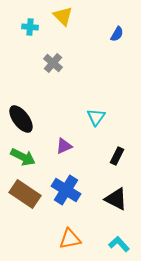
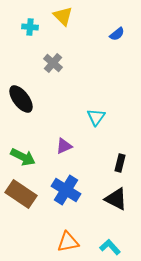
blue semicircle: rotated 21 degrees clockwise
black ellipse: moved 20 px up
black rectangle: moved 3 px right, 7 px down; rotated 12 degrees counterclockwise
brown rectangle: moved 4 px left
orange triangle: moved 2 px left, 3 px down
cyan L-shape: moved 9 px left, 3 px down
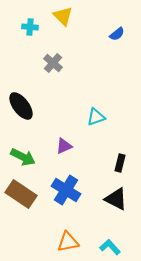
black ellipse: moved 7 px down
cyan triangle: rotated 36 degrees clockwise
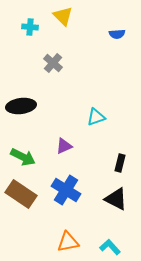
blue semicircle: rotated 35 degrees clockwise
black ellipse: rotated 60 degrees counterclockwise
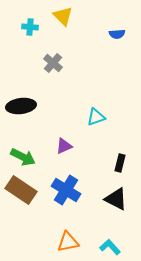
brown rectangle: moved 4 px up
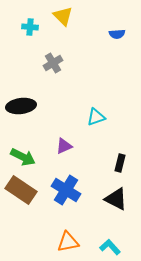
gray cross: rotated 18 degrees clockwise
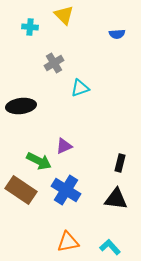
yellow triangle: moved 1 px right, 1 px up
gray cross: moved 1 px right
cyan triangle: moved 16 px left, 29 px up
green arrow: moved 16 px right, 4 px down
black triangle: rotated 20 degrees counterclockwise
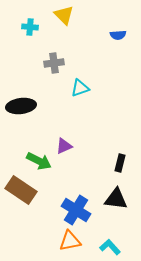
blue semicircle: moved 1 px right, 1 px down
gray cross: rotated 24 degrees clockwise
blue cross: moved 10 px right, 20 px down
orange triangle: moved 2 px right, 1 px up
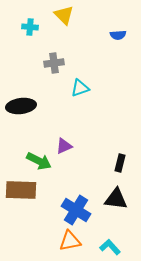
brown rectangle: rotated 32 degrees counterclockwise
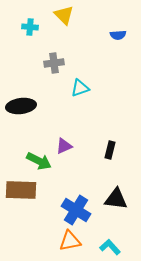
black rectangle: moved 10 px left, 13 px up
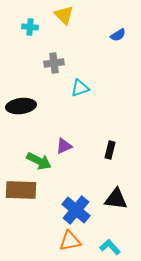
blue semicircle: rotated 28 degrees counterclockwise
blue cross: rotated 8 degrees clockwise
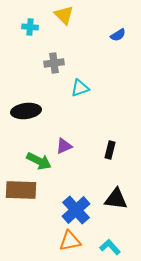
black ellipse: moved 5 px right, 5 px down
blue cross: rotated 8 degrees clockwise
